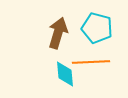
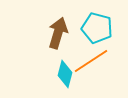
orange line: moved 1 px up; rotated 30 degrees counterclockwise
cyan diamond: rotated 20 degrees clockwise
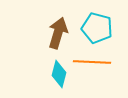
orange line: moved 1 px right, 1 px down; rotated 36 degrees clockwise
cyan diamond: moved 6 px left
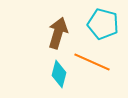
cyan pentagon: moved 6 px right, 4 px up
orange line: rotated 21 degrees clockwise
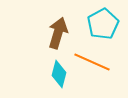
cyan pentagon: rotated 28 degrees clockwise
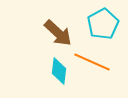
brown arrow: rotated 116 degrees clockwise
cyan diamond: moved 3 px up; rotated 8 degrees counterclockwise
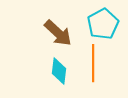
orange line: moved 1 px right, 1 px down; rotated 66 degrees clockwise
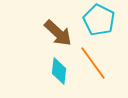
cyan pentagon: moved 4 px left, 4 px up; rotated 16 degrees counterclockwise
orange line: rotated 36 degrees counterclockwise
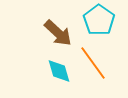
cyan pentagon: rotated 8 degrees clockwise
cyan diamond: rotated 24 degrees counterclockwise
